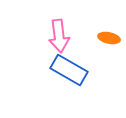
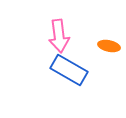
orange ellipse: moved 8 px down
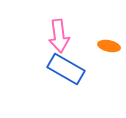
blue rectangle: moved 3 px left, 1 px up
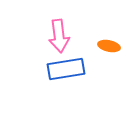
blue rectangle: rotated 39 degrees counterclockwise
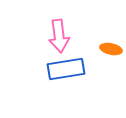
orange ellipse: moved 2 px right, 3 px down
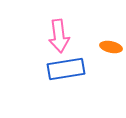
orange ellipse: moved 2 px up
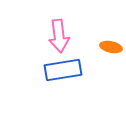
blue rectangle: moved 3 px left, 1 px down
